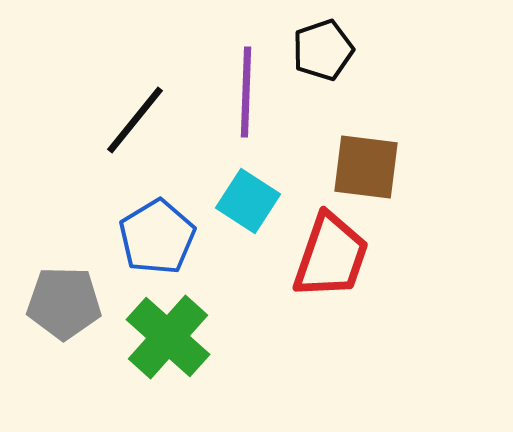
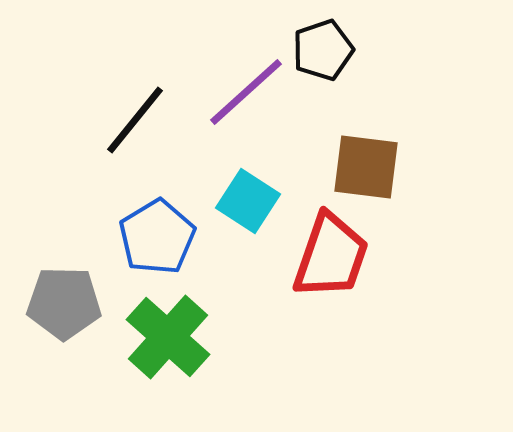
purple line: rotated 46 degrees clockwise
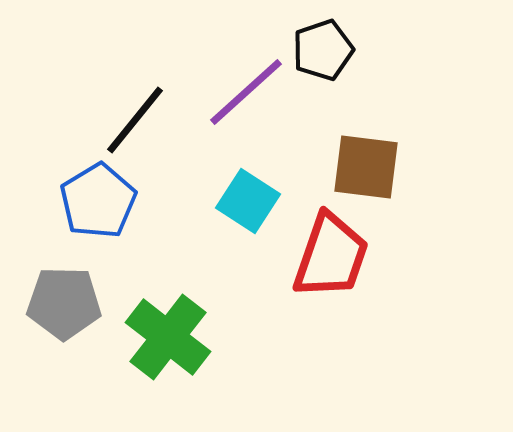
blue pentagon: moved 59 px left, 36 px up
green cross: rotated 4 degrees counterclockwise
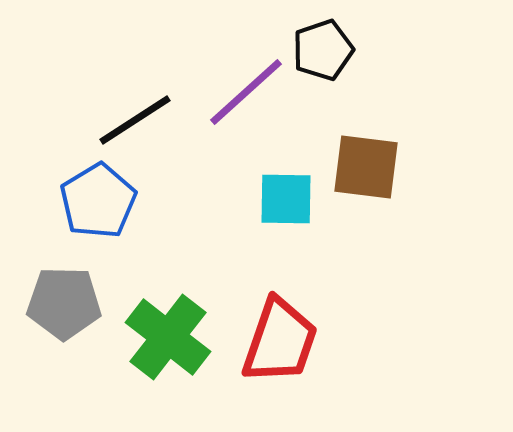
black line: rotated 18 degrees clockwise
cyan square: moved 38 px right, 2 px up; rotated 32 degrees counterclockwise
red trapezoid: moved 51 px left, 85 px down
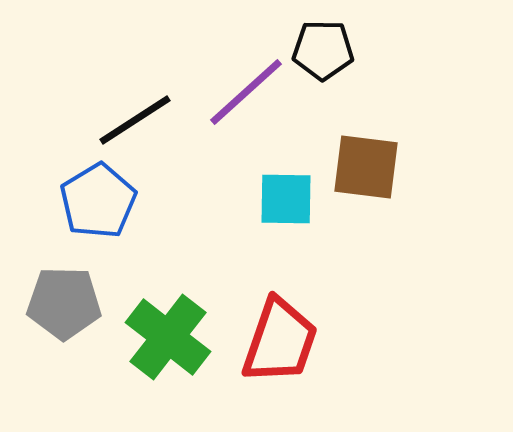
black pentagon: rotated 20 degrees clockwise
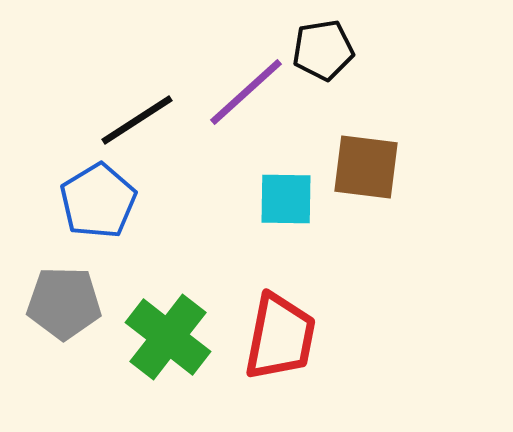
black pentagon: rotated 10 degrees counterclockwise
black line: moved 2 px right
red trapezoid: moved 4 px up; rotated 8 degrees counterclockwise
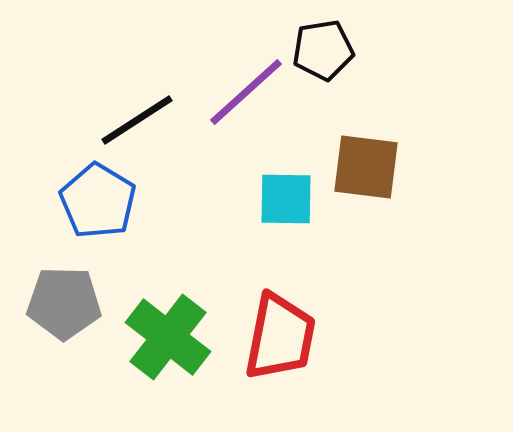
blue pentagon: rotated 10 degrees counterclockwise
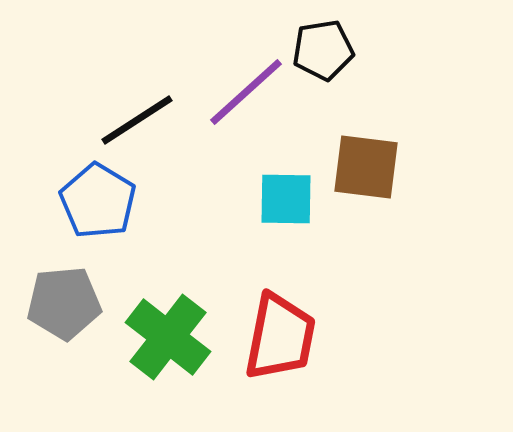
gray pentagon: rotated 6 degrees counterclockwise
